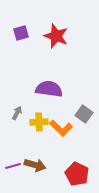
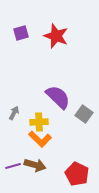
purple semicircle: moved 9 px right, 8 px down; rotated 36 degrees clockwise
gray arrow: moved 3 px left
orange L-shape: moved 21 px left, 11 px down
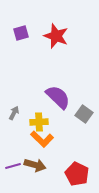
orange L-shape: moved 2 px right
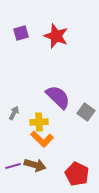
gray square: moved 2 px right, 2 px up
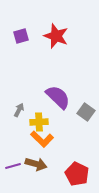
purple square: moved 3 px down
gray arrow: moved 5 px right, 3 px up
brown arrow: moved 1 px right, 1 px up
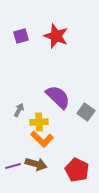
red pentagon: moved 4 px up
